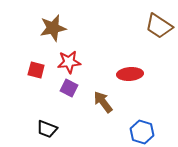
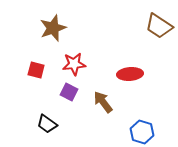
brown star: rotated 8 degrees counterclockwise
red star: moved 5 px right, 2 px down
purple square: moved 4 px down
black trapezoid: moved 5 px up; rotated 15 degrees clockwise
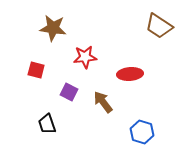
brown star: rotated 28 degrees clockwise
red star: moved 11 px right, 7 px up
black trapezoid: rotated 35 degrees clockwise
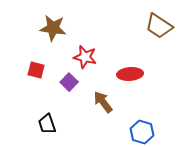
red star: rotated 20 degrees clockwise
purple square: moved 10 px up; rotated 18 degrees clockwise
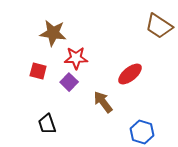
brown star: moved 5 px down
red star: moved 9 px left, 1 px down; rotated 15 degrees counterclockwise
red square: moved 2 px right, 1 px down
red ellipse: rotated 35 degrees counterclockwise
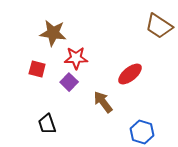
red square: moved 1 px left, 2 px up
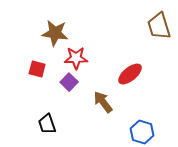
brown trapezoid: rotated 40 degrees clockwise
brown star: moved 2 px right
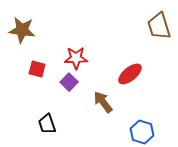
brown star: moved 33 px left, 3 px up
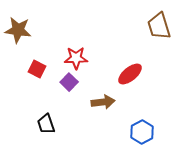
brown star: moved 4 px left
red square: rotated 12 degrees clockwise
brown arrow: rotated 120 degrees clockwise
black trapezoid: moved 1 px left
blue hexagon: rotated 15 degrees clockwise
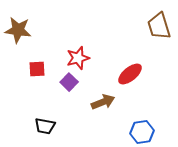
red star: moved 2 px right; rotated 15 degrees counterclockwise
red square: rotated 30 degrees counterclockwise
brown arrow: rotated 15 degrees counterclockwise
black trapezoid: moved 1 px left, 2 px down; rotated 60 degrees counterclockwise
blue hexagon: rotated 20 degrees clockwise
